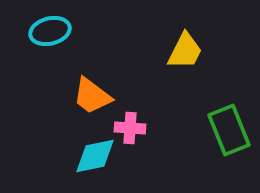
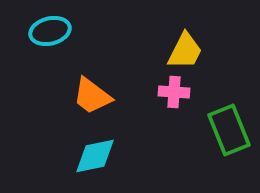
pink cross: moved 44 px right, 36 px up
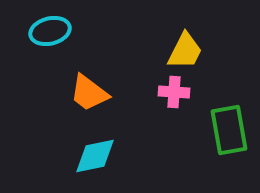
orange trapezoid: moved 3 px left, 3 px up
green rectangle: rotated 12 degrees clockwise
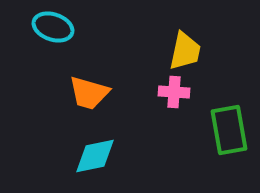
cyan ellipse: moved 3 px right, 4 px up; rotated 33 degrees clockwise
yellow trapezoid: rotated 15 degrees counterclockwise
orange trapezoid: rotated 21 degrees counterclockwise
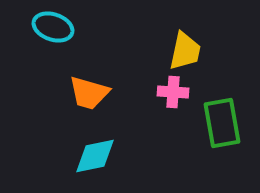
pink cross: moved 1 px left
green rectangle: moved 7 px left, 7 px up
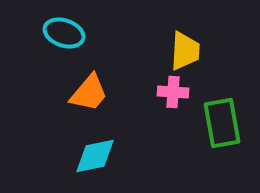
cyan ellipse: moved 11 px right, 6 px down
yellow trapezoid: rotated 9 degrees counterclockwise
orange trapezoid: rotated 66 degrees counterclockwise
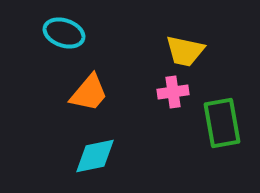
yellow trapezoid: rotated 99 degrees clockwise
pink cross: rotated 12 degrees counterclockwise
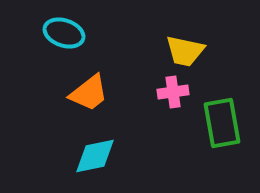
orange trapezoid: rotated 12 degrees clockwise
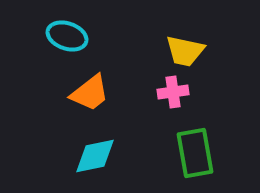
cyan ellipse: moved 3 px right, 3 px down
orange trapezoid: moved 1 px right
green rectangle: moved 27 px left, 30 px down
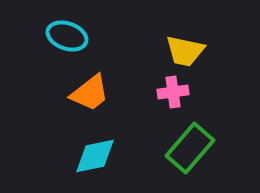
green rectangle: moved 5 px left, 5 px up; rotated 51 degrees clockwise
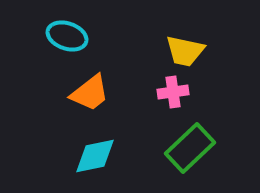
green rectangle: rotated 6 degrees clockwise
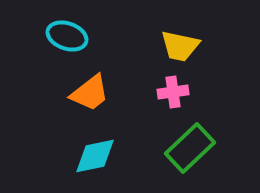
yellow trapezoid: moved 5 px left, 5 px up
